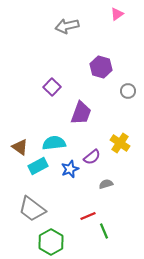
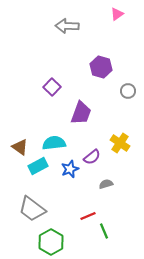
gray arrow: rotated 15 degrees clockwise
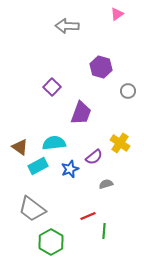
purple semicircle: moved 2 px right
green line: rotated 28 degrees clockwise
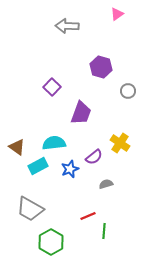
brown triangle: moved 3 px left
gray trapezoid: moved 2 px left; rotated 8 degrees counterclockwise
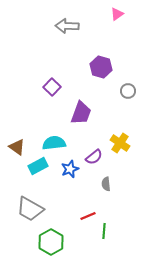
gray semicircle: rotated 80 degrees counterclockwise
